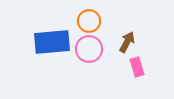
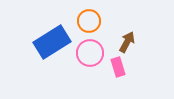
blue rectangle: rotated 27 degrees counterclockwise
pink circle: moved 1 px right, 4 px down
pink rectangle: moved 19 px left
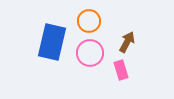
blue rectangle: rotated 45 degrees counterclockwise
pink rectangle: moved 3 px right, 3 px down
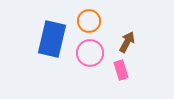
blue rectangle: moved 3 px up
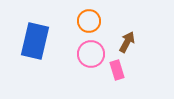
blue rectangle: moved 17 px left, 2 px down
pink circle: moved 1 px right, 1 px down
pink rectangle: moved 4 px left
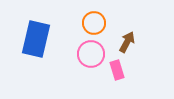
orange circle: moved 5 px right, 2 px down
blue rectangle: moved 1 px right, 2 px up
